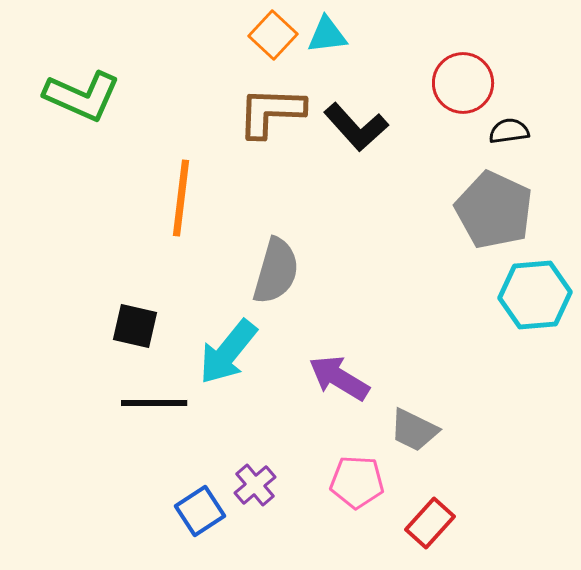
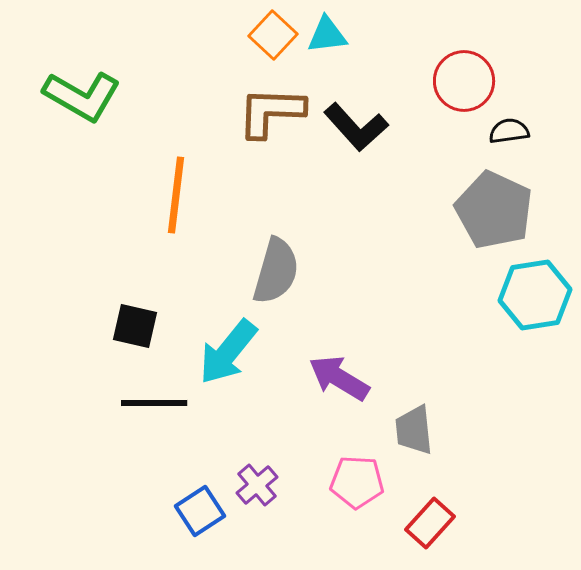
red circle: moved 1 px right, 2 px up
green L-shape: rotated 6 degrees clockwise
orange line: moved 5 px left, 3 px up
cyan hexagon: rotated 4 degrees counterclockwise
gray trapezoid: rotated 58 degrees clockwise
purple cross: moved 2 px right
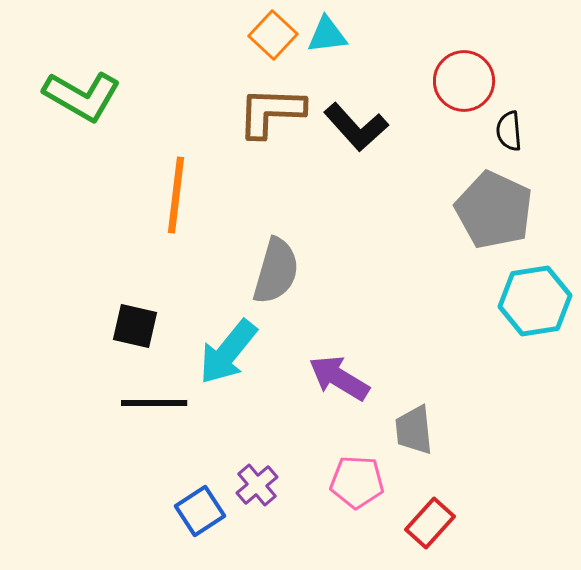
black semicircle: rotated 87 degrees counterclockwise
cyan hexagon: moved 6 px down
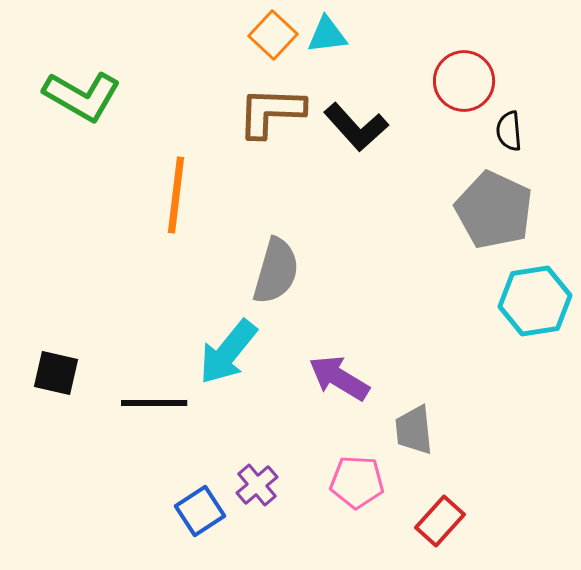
black square: moved 79 px left, 47 px down
red rectangle: moved 10 px right, 2 px up
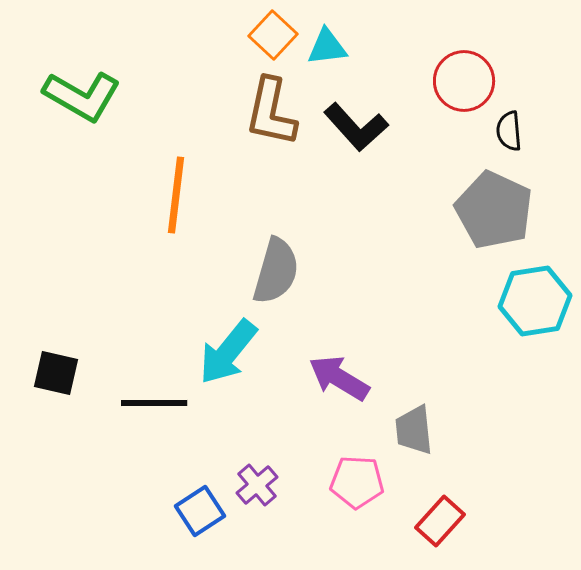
cyan triangle: moved 12 px down
brown L-shape: rotated 80 degrees counterclockwise
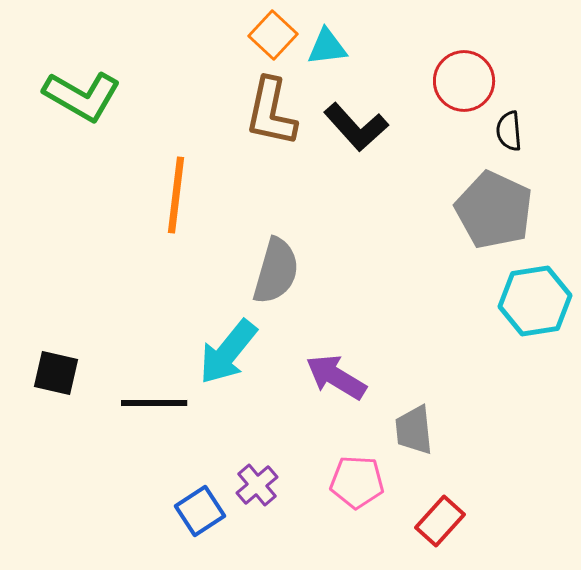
purple arrow: moved 3 px left, 1 px up
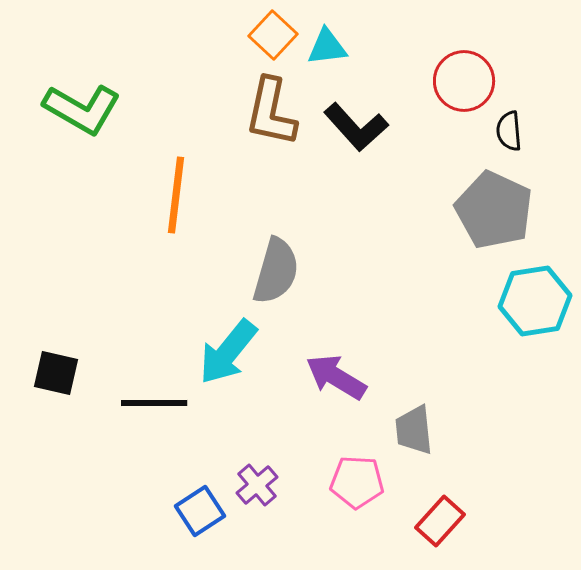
green L-shape: moved 13 px down
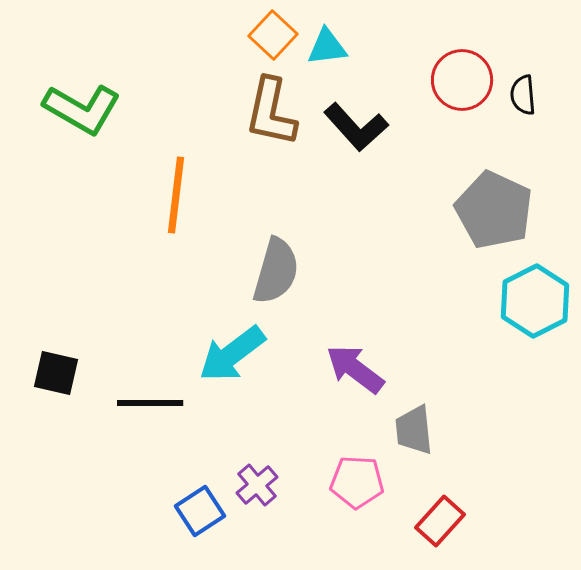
red circle: moved 2 px left, 1 px up
black semicircle: moved 14 px right, 36 px up
cyan hexagon: rotated 18 degrees counterclockwise
cyan arrow: moved 4 px right, 2 px down; rotated 14 degrees clockwise
purple arrow: moved 19 px right, 8 px up; rotated 6 degrees clockwise
black line: moved 4 px left
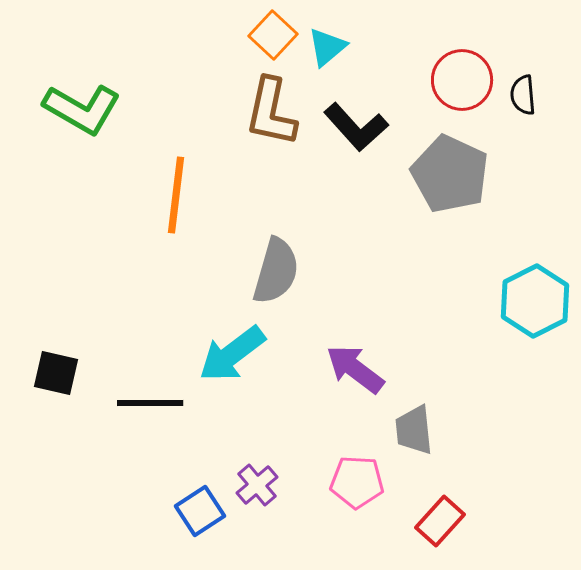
cyan triangle: rotated 33 degrees counterclockwise
gray pentagon: moved 44 px left, 36 px up
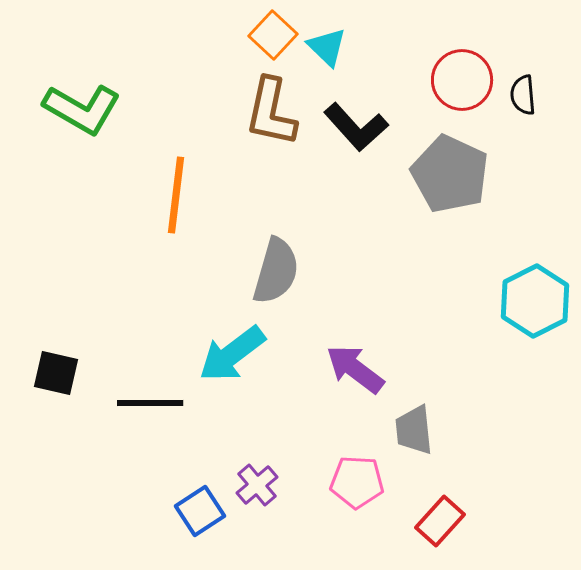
cyan triangle: rotated 36 degrees counterclockwise
